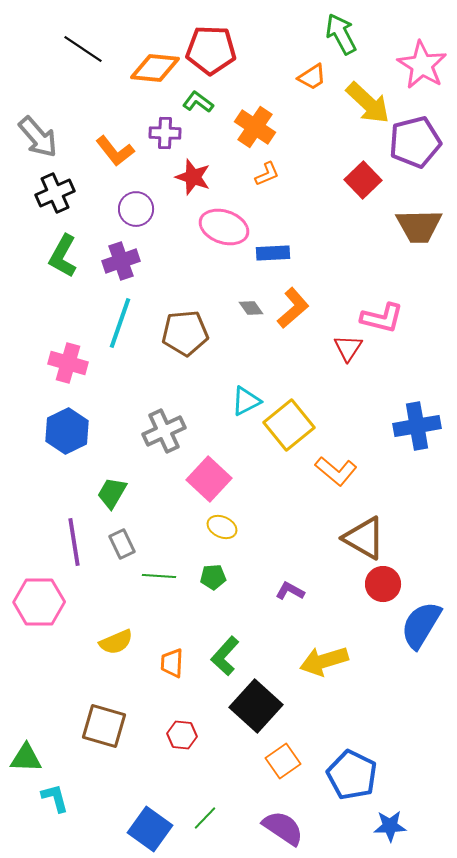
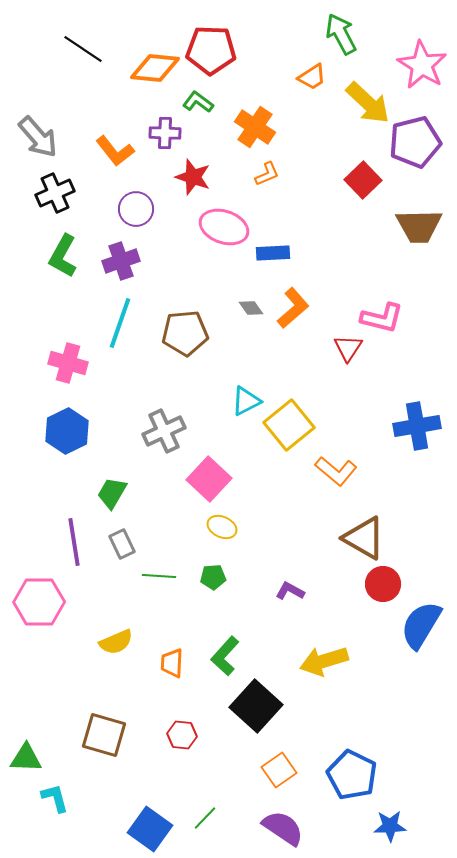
brown square at (104, 726): moved 9 px down
orange square at (283, 761): moved 4 px left, 9 px down
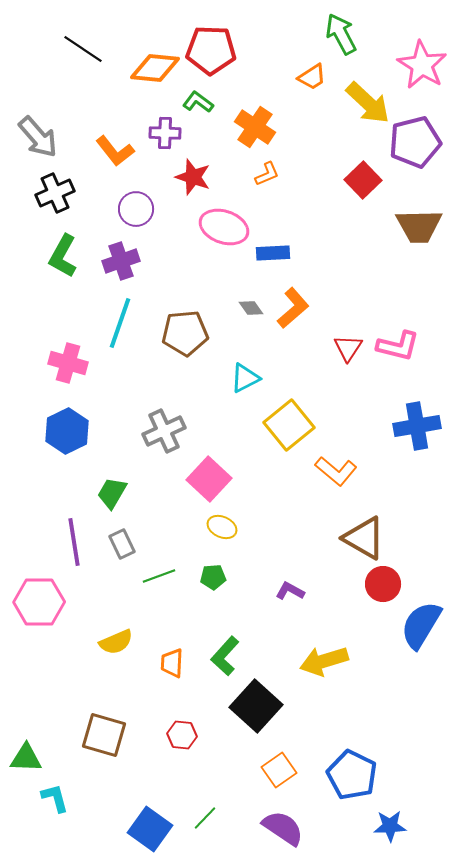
pink L-shape at (382, 318): moved 16 px right, 28 px down
cyan triangle at (246, 401): moved 1 px left, 23 px up
green line at (159, 576): rotated 24 degrees counterclockwise
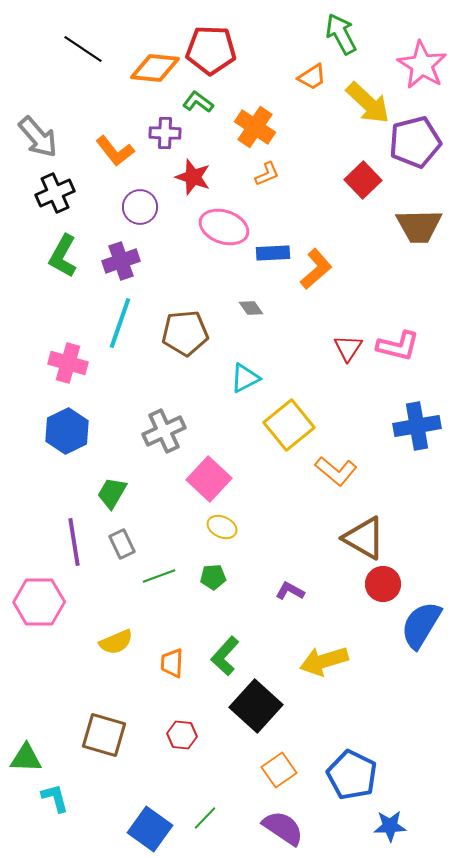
purple circle at (136, 209): moved 4 px right, 2 px up
orange L-shape at (293, 308): moved 23 px right, 39 px up
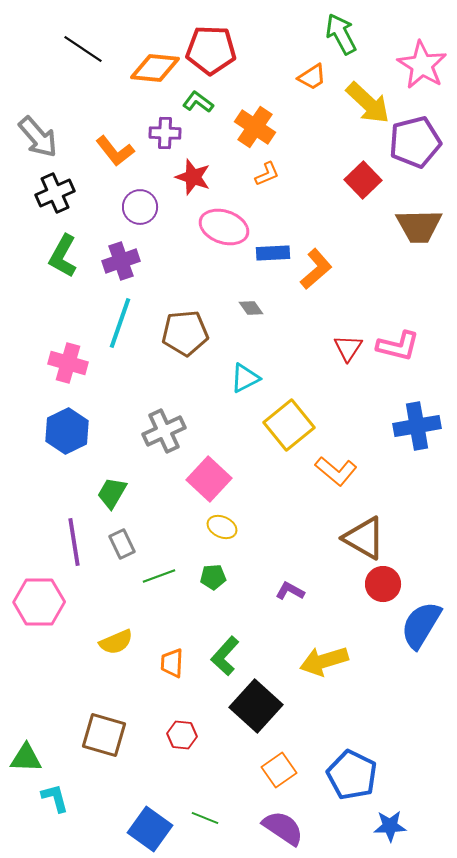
green line at (205, 818): rotated 68 degrees clockwise
